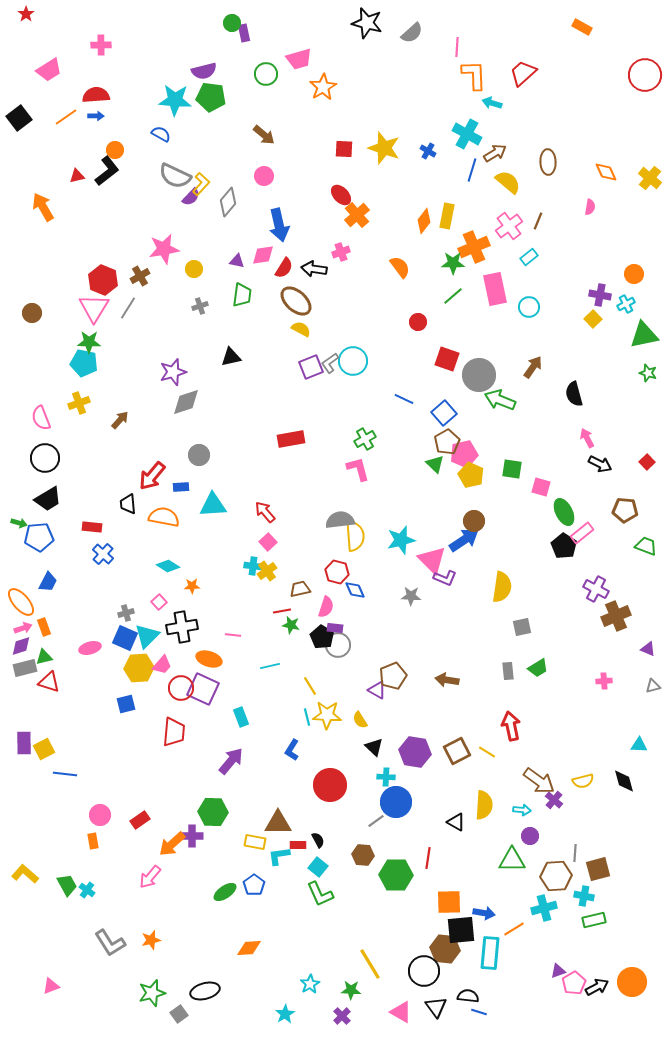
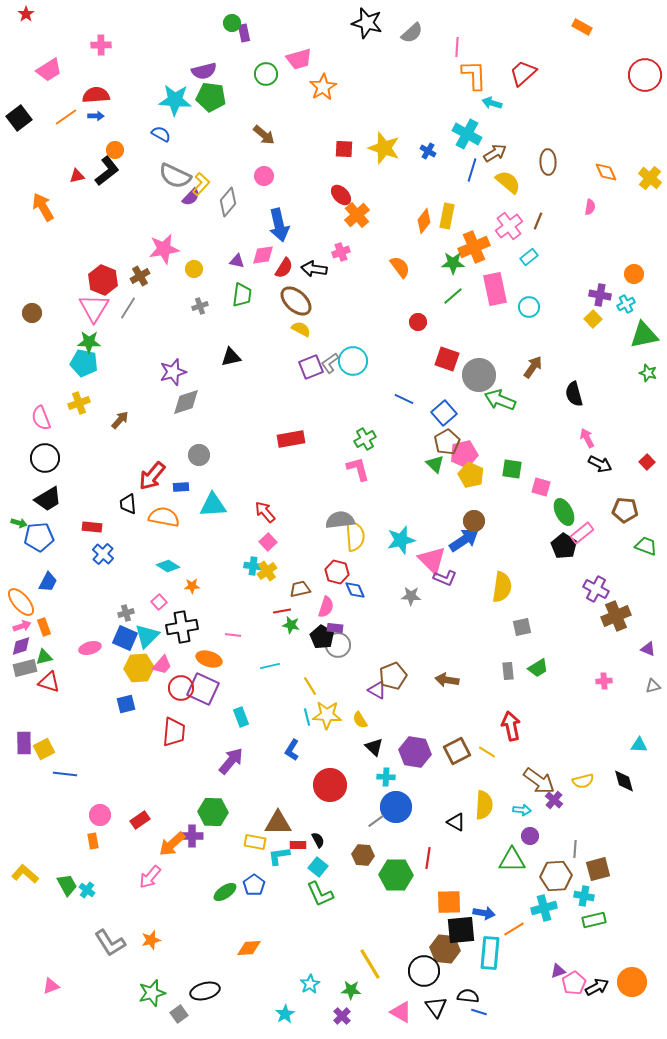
pink arrow at (23, 628): moved 1 px left, 2 px up
blue circle at (396, 802): moved 5 px down
gray line at (575, 853): moved 4 px up
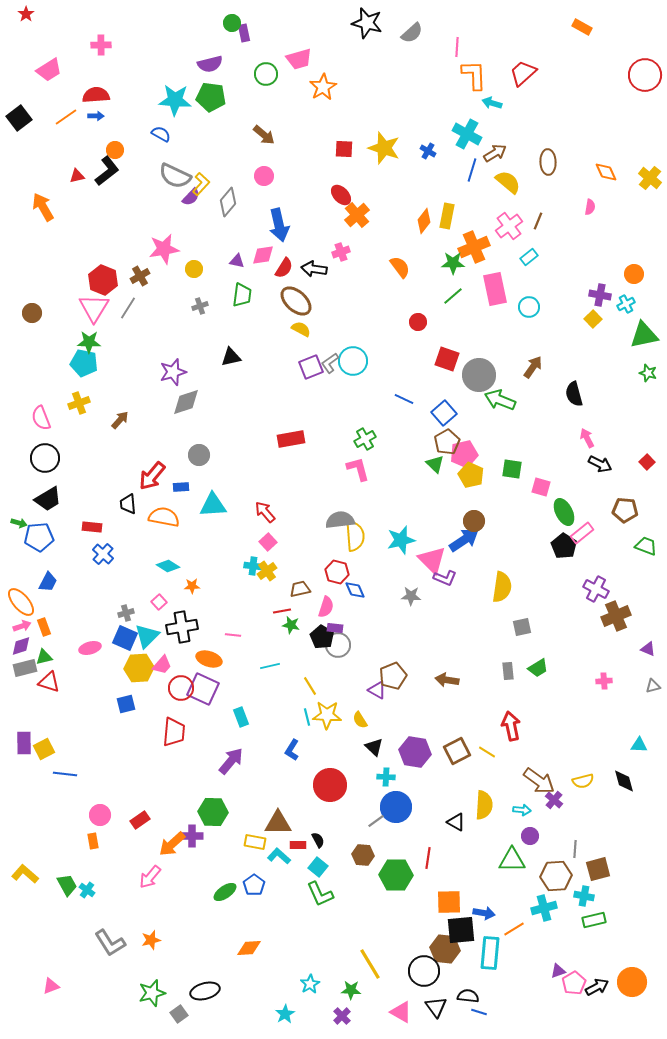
purple semicircle at (204, 71): moved 6 px right, 7 px up
cyan L-shape at (279, 856): rotated 50 degrees clockwise
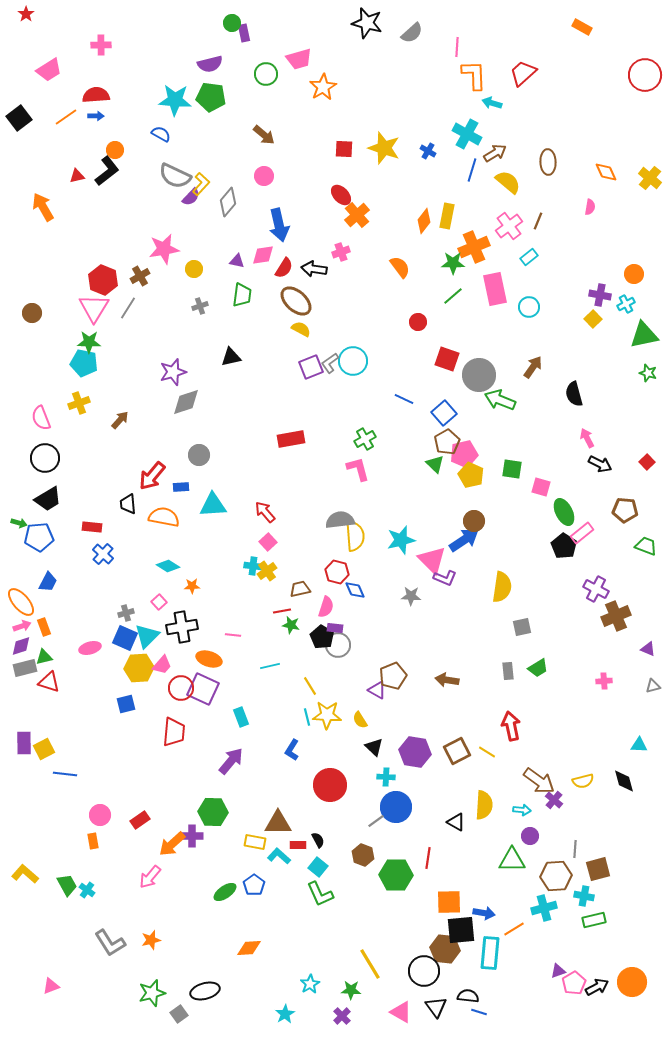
brown hexagon at (363, 855): rotated 15 degrees clockwise
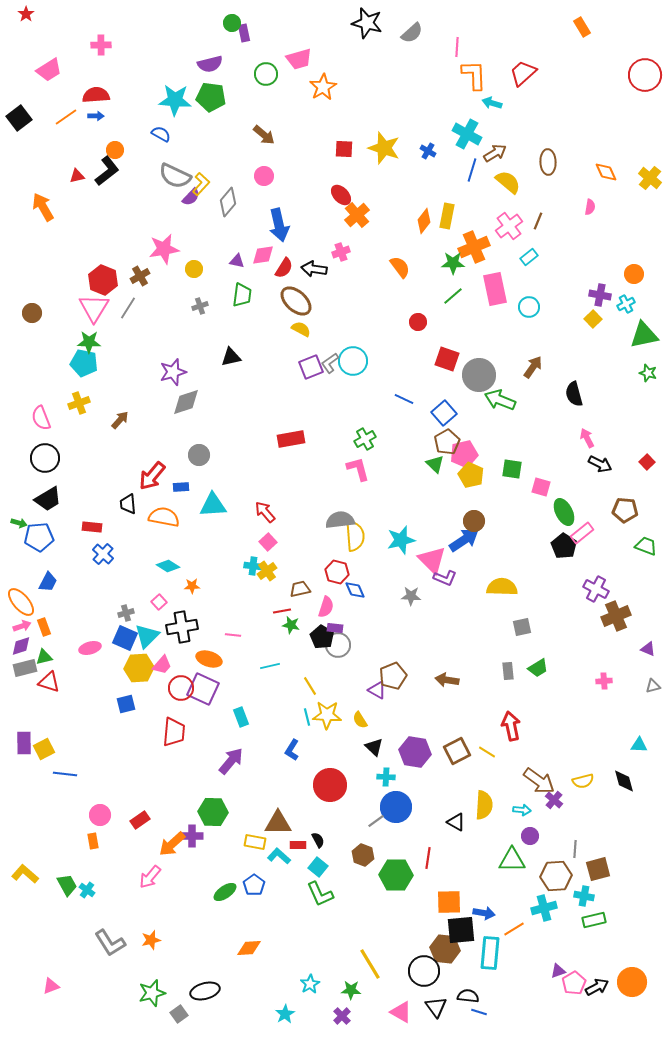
orange rectangle at (582, 27): rotated 30 degrees clockwise
yellow semicircle at (502, 587): rotated 96 degrees counterclockwise
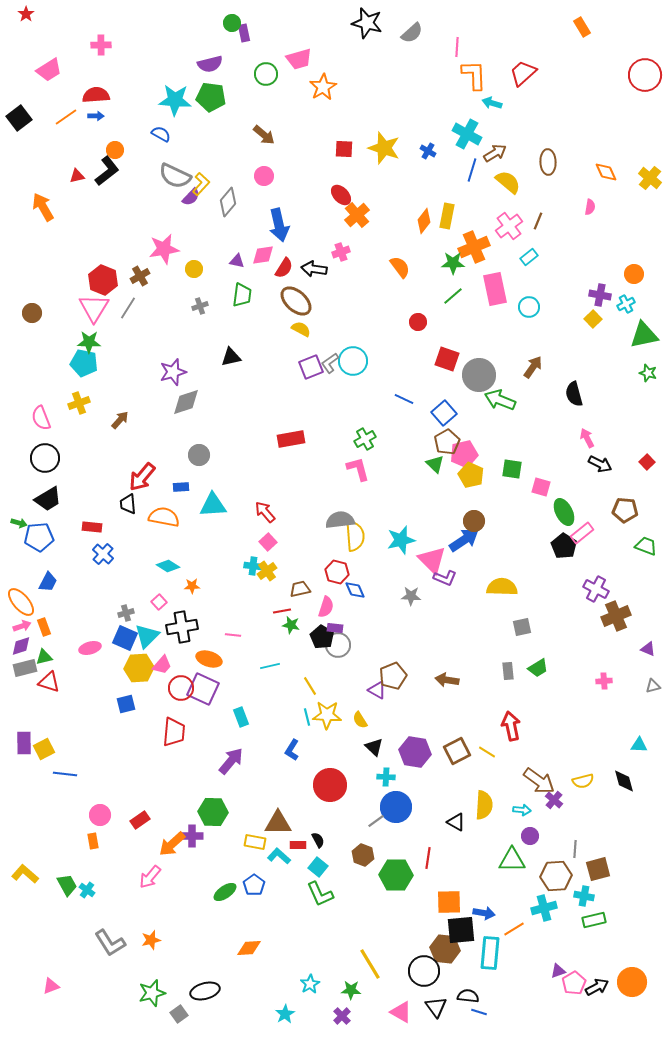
red arrow at (152, 476): moved 10 px left, 1 px down
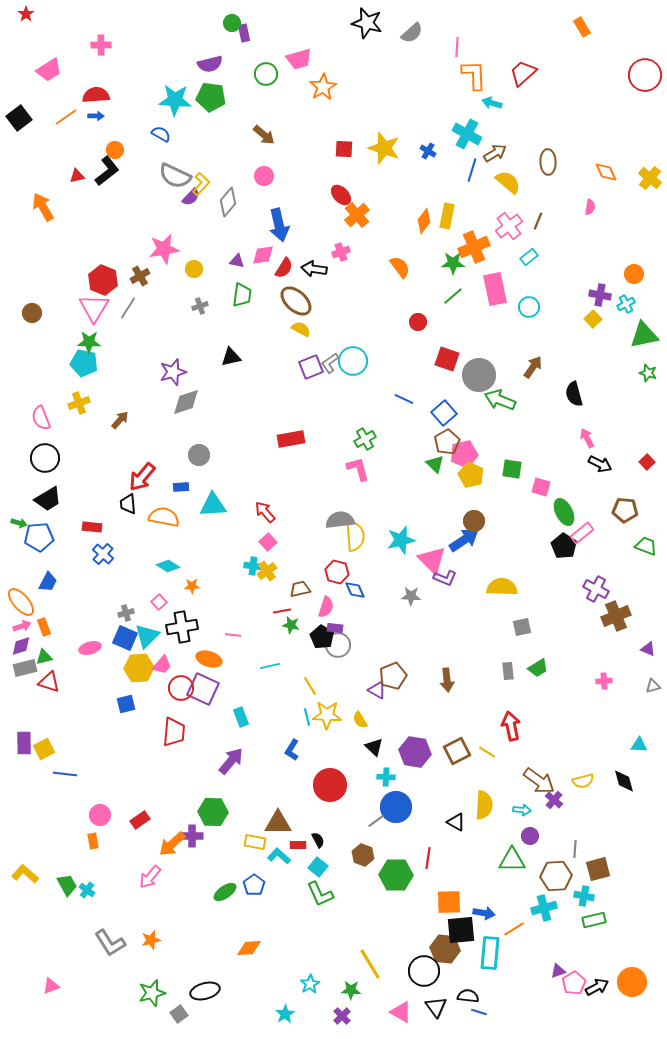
brown arrow at (447, 680): rotated 105 degrees counterclockwise
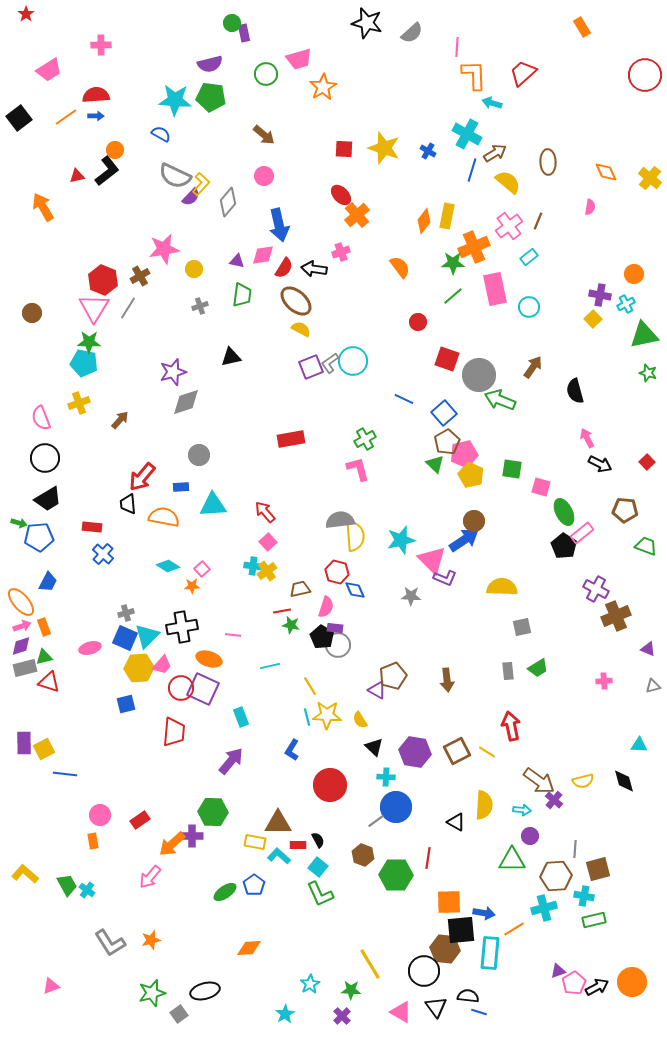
black semicircle at (574, 394): moved 1 px right, 3 px up
pink square at (159, 602): moved 43 px right, 33 px up
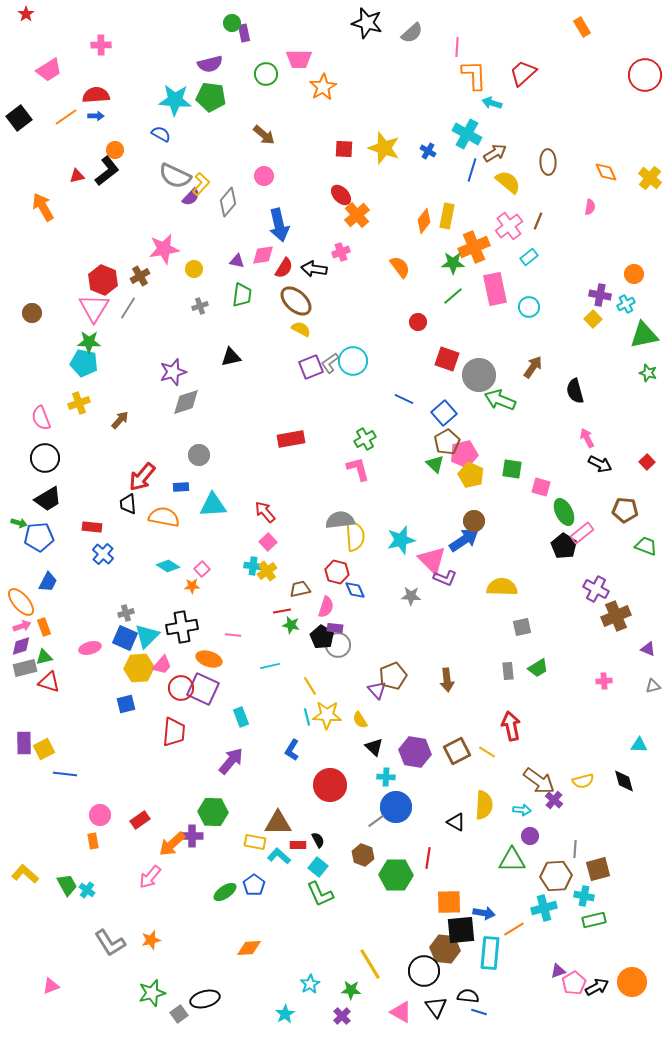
pink trapezoid at (299, 59): rotated 16 degrees clockwise
purple triangle at (377, 690): rotated 18 degrees clockwise
black ellipse at (205, 991): moved 8 px down
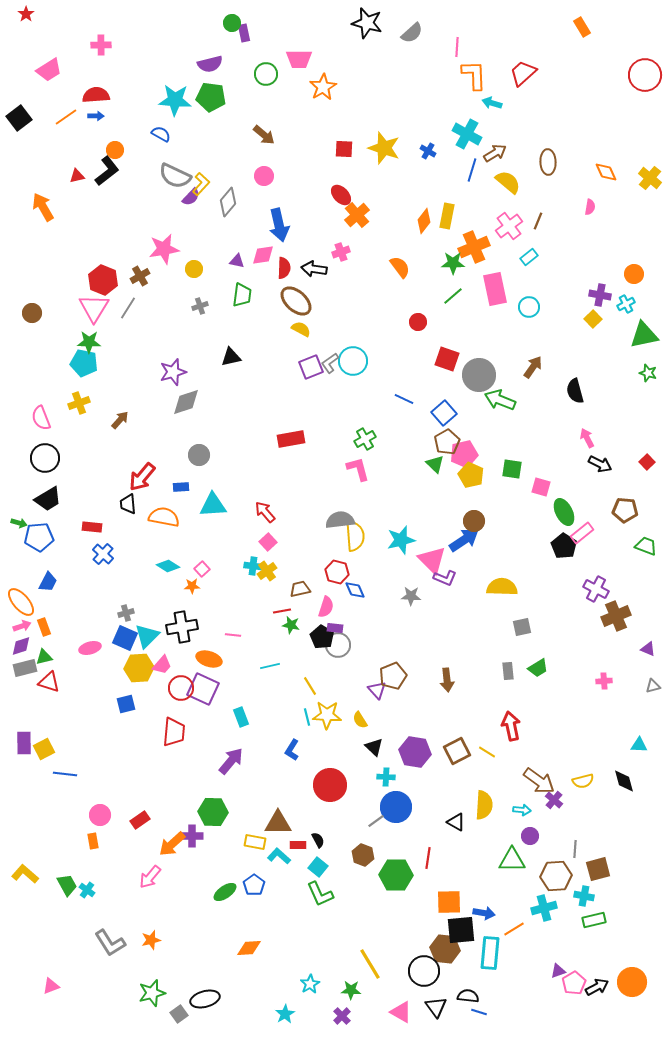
red semicircle at (284, 268): rotated 30 degrees counterclockwise
